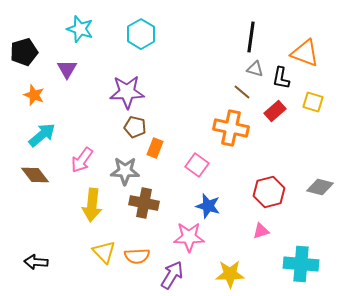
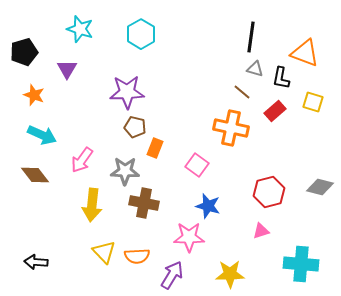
cyan arrow: rotated 64 degrees clockwise
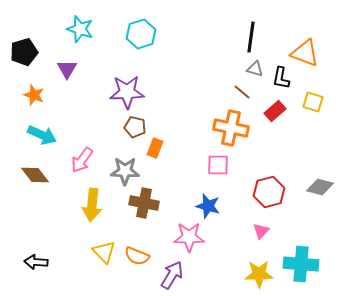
cyan hexagon: rotated 12 degrees clockwise
pink square: moved 21 px right; rotated 35 degrees counterclockwise
pink triangle: rotated 30 degrees counterclockwise
orange semicircle: rotated 25 degrees clockwise
yellow star: moved 29 px right
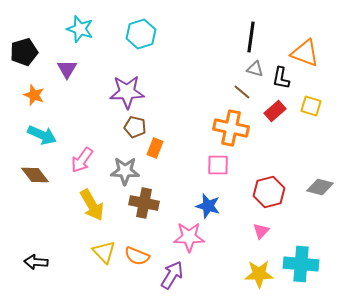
yellow square: moved 2 px left, 4 px down
yellow arrow: rotated 36 degrees counterclockwise
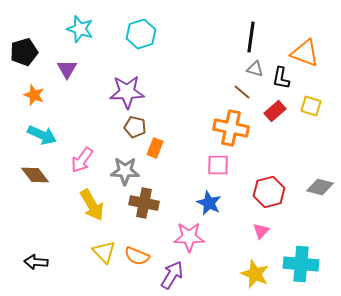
blue star: moved 1 px right, 3 px up; rotated 10 degrees clockwise
yellow star: moved 4 px left; rotated 24 degrees clockwise
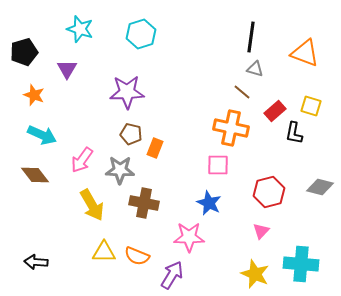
black L-shape: moved 13 px right, 55 px down
brown pentagon: moved 4 px left, 7 px down
gray star: moved 5 px left, 1 px up
yellow triangle: rotated 45 degrees counterclockwise
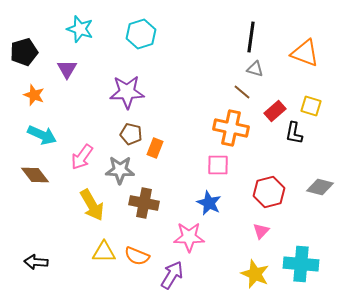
pink arrow: moved 3 px up
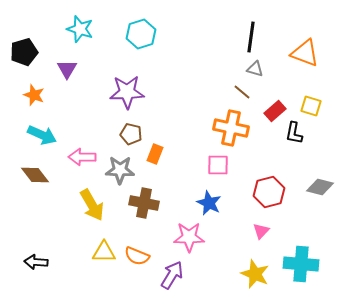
orange rectangle: moved 6 px down
pink arrow: rotated 56 degrees clockwise
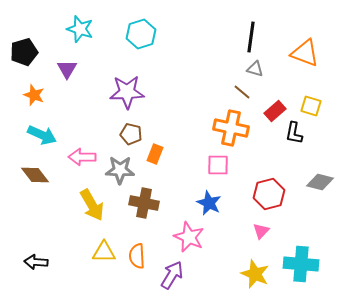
gray diamond: moved 5 px up
red hexagon: moved 2 px down
pink star: rotated 24 degrees clockwise
orange semicircle: rotated 65 degrees clockwise
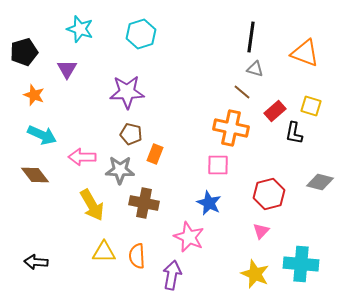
purple arrow: rotated 20 degrees counterclockwise
